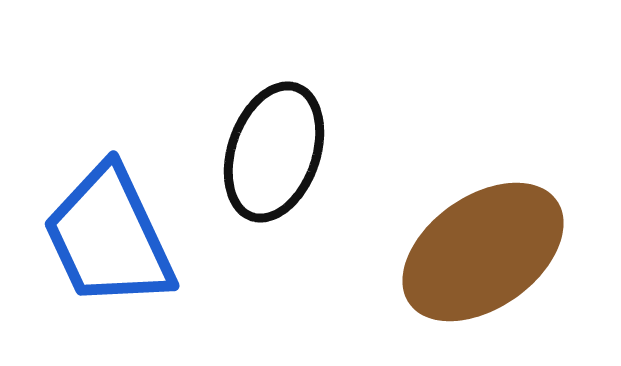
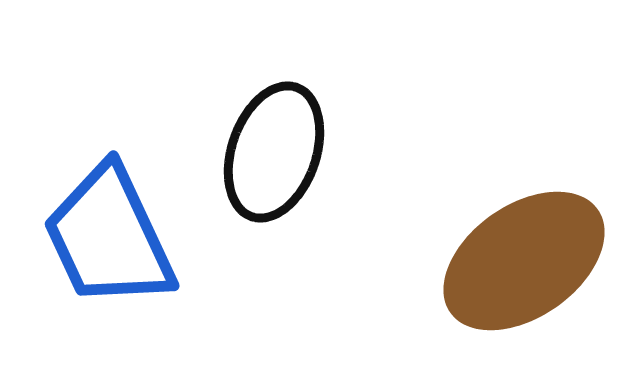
brown ellipse: moved 41 px right, 9 px down
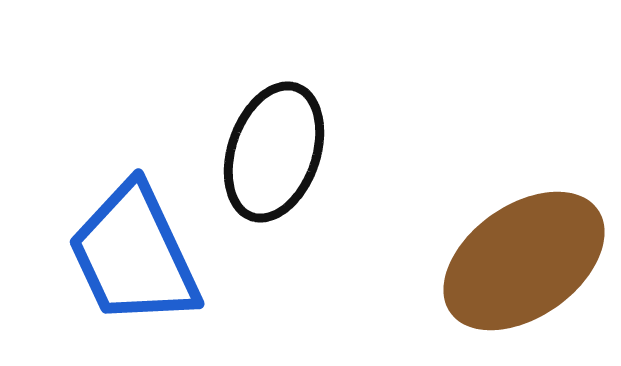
blue trapezoid: moved 25 px right, 18 px down
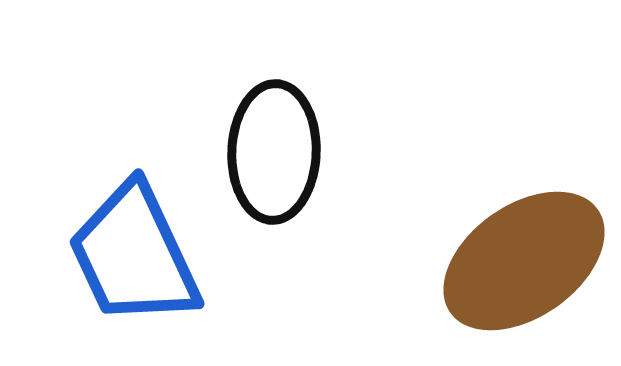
black ellipse: rotated 17 degrees counterclockwise
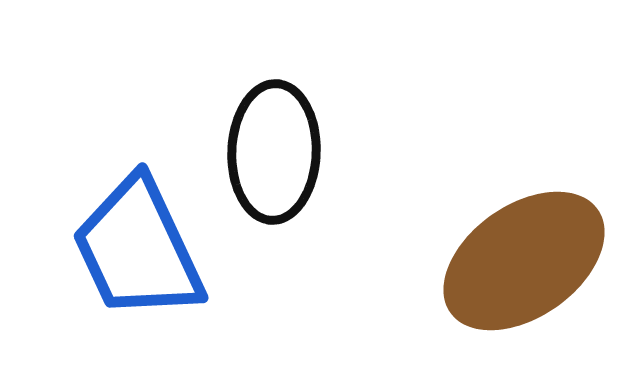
blue trapezoid: moved 4 px right, 6 px up
